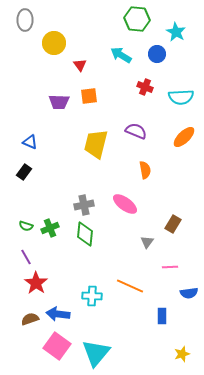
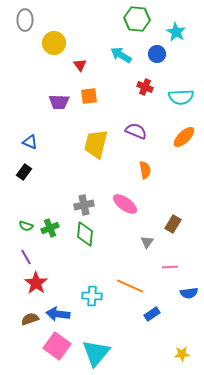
blue rectangle: moved 10 px left, 2 px up; rotated 56 degrees clockwise
yellow star: rotated 14 degrees clockwise
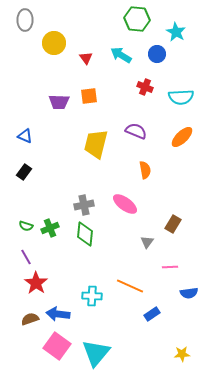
red triangle: moved 6 px right, 7 px up
orange ellipse: moved 2 px left
blue triangle: moved 5 px left, 6 px up
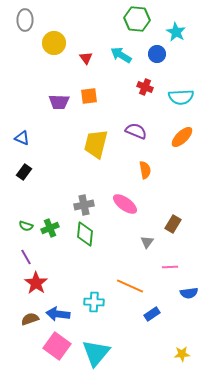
blue triangle: moved 3 px left, 2 px down
cyan cross: moved 2 px right, 6 px down
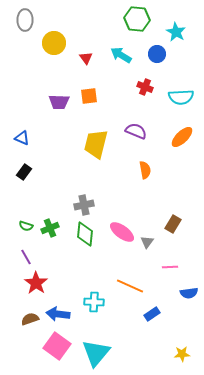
pink ellipse: moved 3 px left, 28 px down
